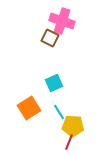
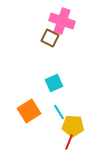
orange square: moved 3 px down
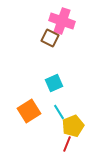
yellow pentagon: rotated 25 degrees counterclockwise
red line: moved 2 px left, 2 px down
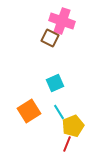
cyan square: moved 1 px right
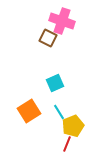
brown square: moved 2 px left
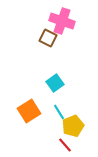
cyan square: rotated 12 degrees counterclockwise
red line: moved 2 px left, 1 px down; rotated 63 degrees counterclockwise
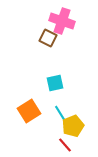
cyan square: rotated 24 degrees clockwise
cyan line: moved 1 px right, 1 px down
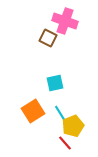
pink cross: moved 3 px right
orange square: moved 4 px right
red line: moved 2 px up
